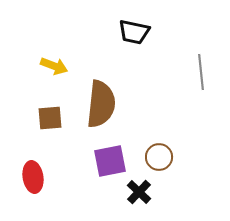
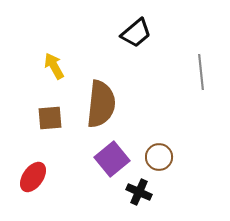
black trapezoid: moved 2 px right, 1 px down; rotated 52 degrees counterclockwise
yellow arrow: rotated 140 degrees counterclockwise
purple square: moved 2 px right, 2 px up; rotated 28 degrees counterclockwise
red ellipse: rotated 44 degrees clockwise
black cross: rotated 20 degrees counterclockwise
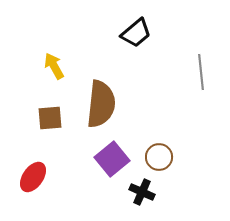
black cross: moved 3 px right
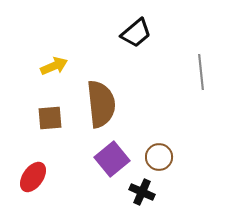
yellow arrow: rotated 96 degrees clockwise
brown semicircle: rotated 12 degrees counterclockwise
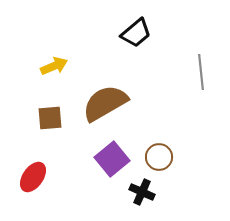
brown semicircle: moved 4 px right, 1 px up; rotated 114 degrees counterclockwise
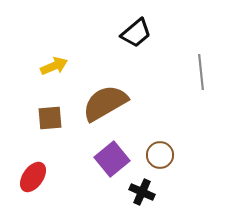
brown circle: moved 1 px right, 2 px up
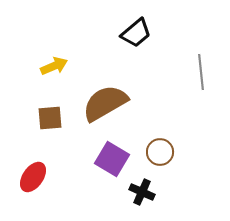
brown circle: moved 3 px up
purple square: rotated 20 degrees counterclockwise
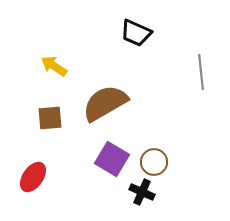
black trapezoid: rotated 64 degrees clockwise
yellow arrow: rotated 124 degrees counterclockwise
brown circle: moved 6 px left, 10 px down
